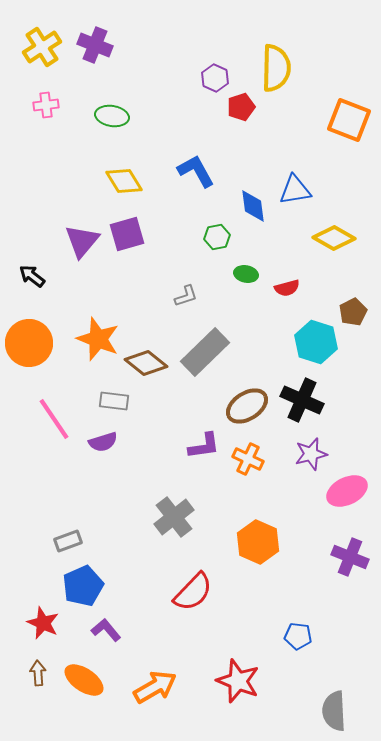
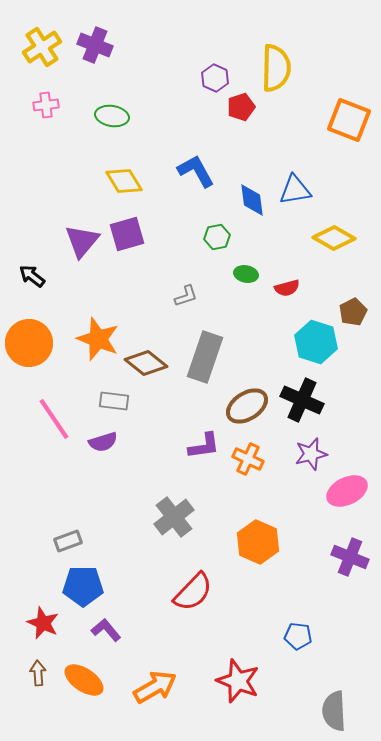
blue diamond at (253, 206): moved 1 px left, 6 px up
gray rectangle at (205, 352): moved 5 px down; rotated 27 degrees counterclockwise
blue pentagon at (83, 586): rotated 24 degrees clockwise
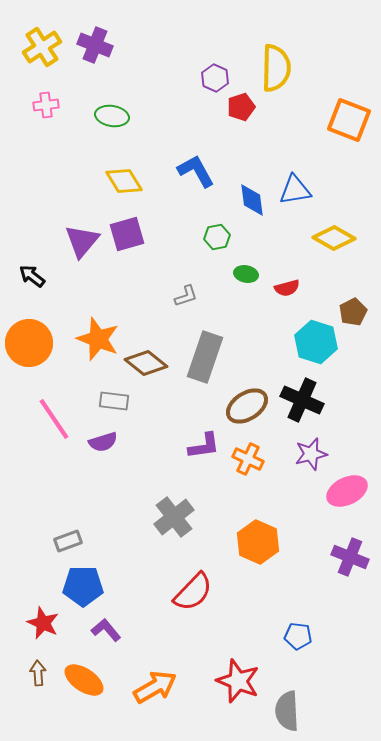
gray semicircle at (334, 711): moved 47 px left
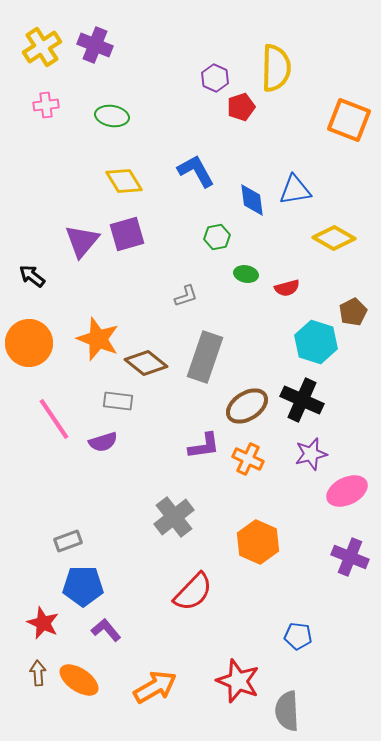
gray rectangle at (114, 401): moved 4 px right
orange ellipse at (84, 680): moved 5 px left
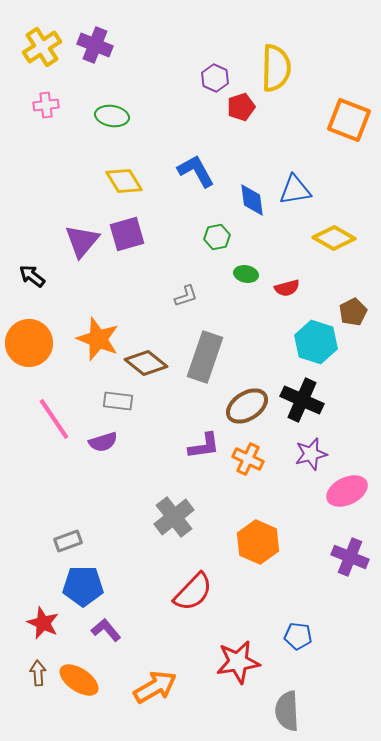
red star at (238, 681): moved 19 px up; rotated 30 degrees counterclockwise
